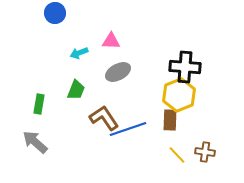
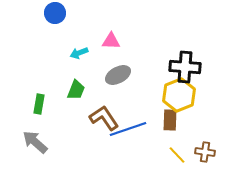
gray ellipse: moved 3 px down
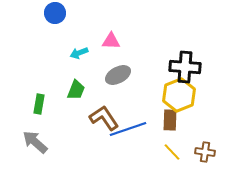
yellow line: moved 5 px left, 3 px up
